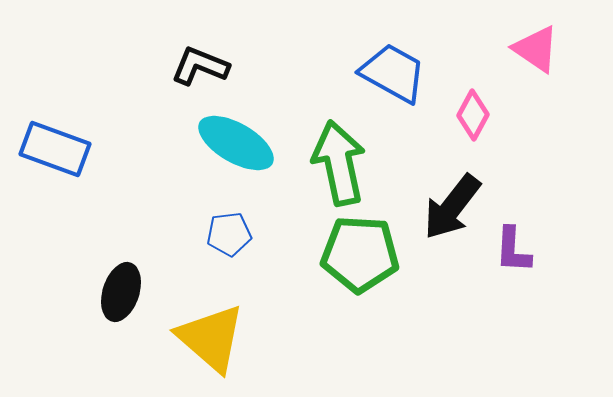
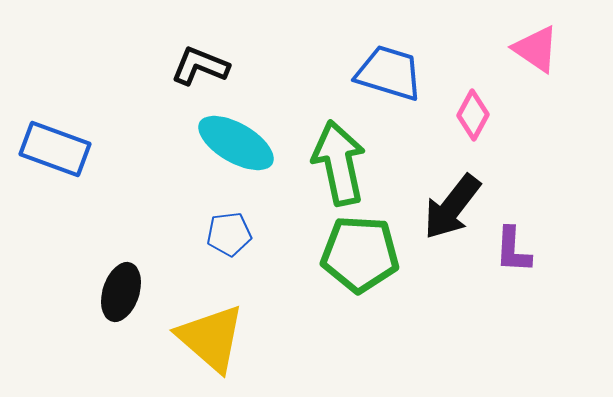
blue trapezoid: moved 4 px left; rotated 12 degrees counterclockwise
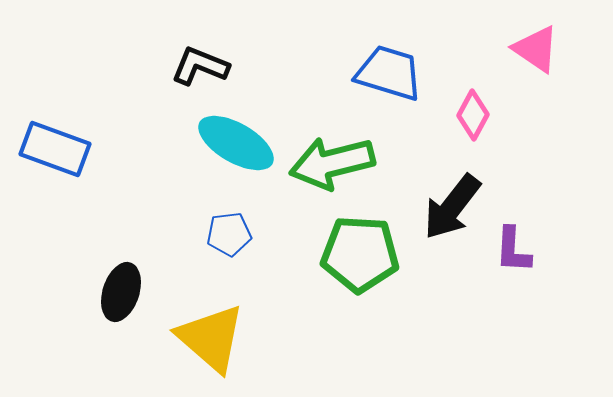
green arrow: moved 7 px left; rotated 92 degrees counterclockwise
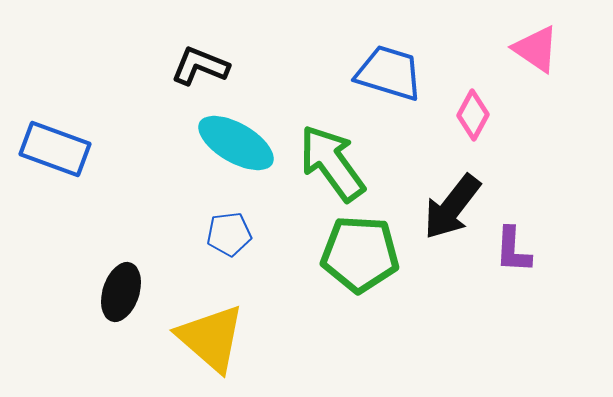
green arrow: rotated 68 degrees clockwise
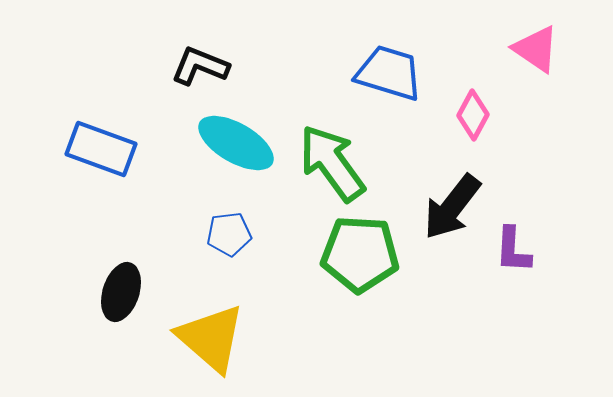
blue rectangle: moved 46 px right
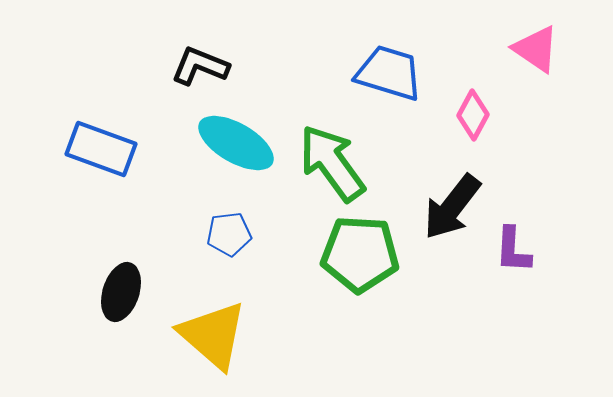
yellow triangle: moved 2 px right, 3 px up
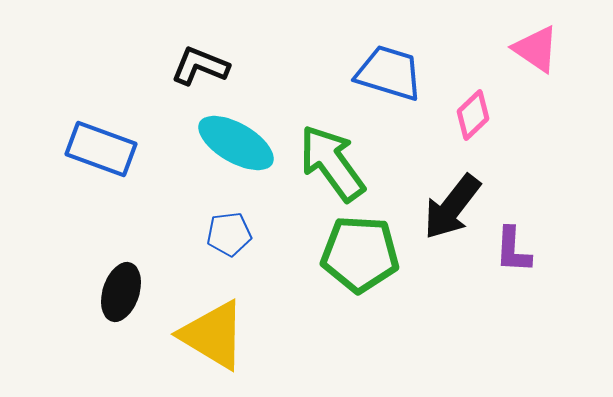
pink diamond: rotated 18 degrees clockwise
yellow triangle: rotated 10 degrees counterclockwise
